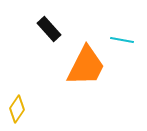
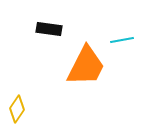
black rectangle: rotated 40 degrees counterclockwise
cyan line: rotated 20 degrees counterclockwise
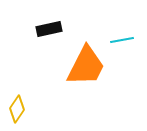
black rectangle: rotated 20 degrees counterclockwise
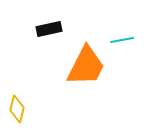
yellow diamond: rotated 20 degrees counterclockwise
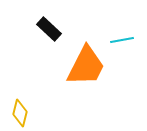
black rectangle: rotated 55 degrees clockwise
yellow diamond: moved 3 px right, 4 px down
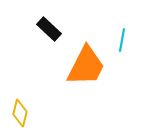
cyan line: rotated 70 degrees counterclockwise
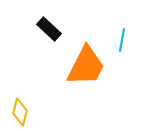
yellow diamond: moved 1 px up
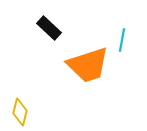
black rectangle: moved 1 px up
orange trapezoid: moved 2 px right, 1 px up; rotated 45 degrees clockwise
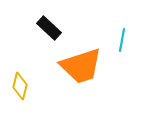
orange trapezoid: moved 7 px left, 1 px down
yellow diamond: moved 26 px up
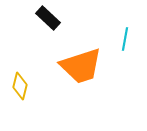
black rectangle: moved 1 px left, 10 px up
cyan line: moved 3 px right, 1 px up
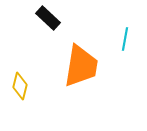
orange trapezoid: rotated 63 degrees counterclockwise
